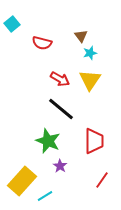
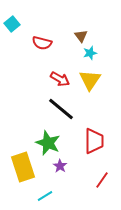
green star: moved 2 px down
yellow rectangle: moved 1 px right, 14 px up; rotated 60 degrees counterclockwise
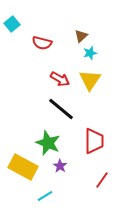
brown triangle: rotated 24 degrees clockwise
yellow rectangle: rotated 44 degrees counterclockwise
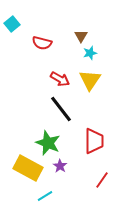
brown triangle: rotated 16 degrees counterclockwise
black line: rotated 12 degrees clockwise
yellow rectangle: moved 5 px right, 1 px down
